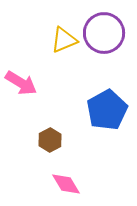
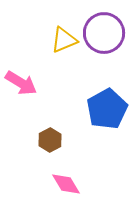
blue pentagon: moved 1 px up
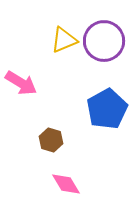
purple circle: moved 8 px down
brown hexagon: moved 1 px right; rotated 15 degrees counterclockwise
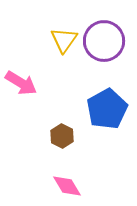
yellow triangle: rotated 32 degrees counterclockwise
brown hexagon: moved 11 px right, 4 px up; rotated 10 degrees clockwise
pink diamond: moved 1 px right, 2 px down
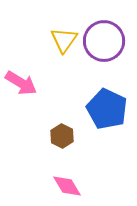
blue pentagon: rotated 18 degrees counterclockwise
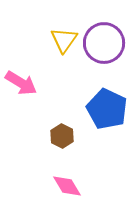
purple circle: moved 2 px down
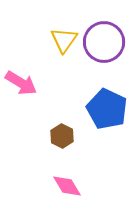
purple circle: moved 1 px up
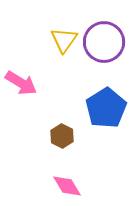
blue pentagon: moved 1 px left, 1 px up; rotated 15 degrees clockwise
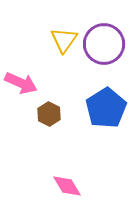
purple circle: moved 2 px down
pink arrow: rotated 8 degrees counterclockwise
brown hexagon: moved 13 px left, 22 px up
